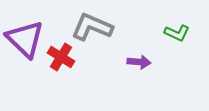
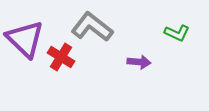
gray L-shape: rotated 15 degrees clockwise
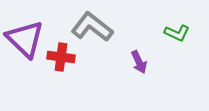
red cross: rotated 24 degrees counterclockwise
purple arrow: rotated 60 degrees clockwise
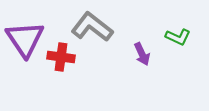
green L-shape: moved 1 px right, 4 px down
purple triangle: rotated 12 degrees clockwise
purple arrow: moved 3 px right, 8 px up
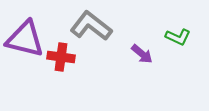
gray L-shape: moved 1 px left, 1 px up
purple triangle: rotated 42 degrees counterclockwise
purple arrow: rotated 25 degrees counterclockwise
